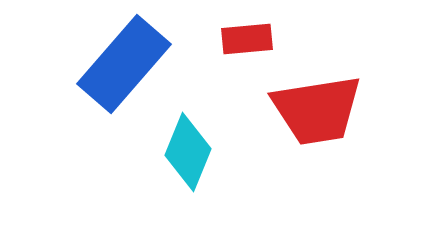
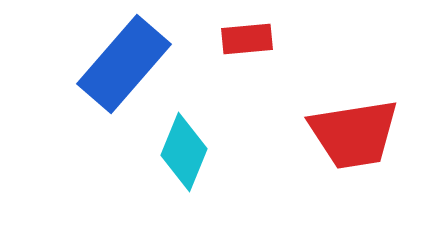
red trapezoid: moved 37 px right, 24 px down
cyan diamond: moved 4 px left
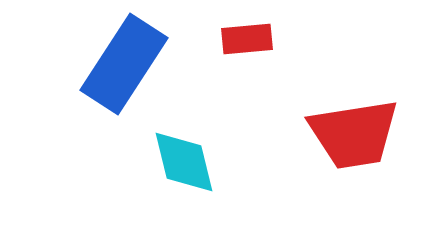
blue rectangle: rotated 8 degrees counterclockwise
cyan diamond: moved 10 px down; rotated 36 degrees counterclockwise
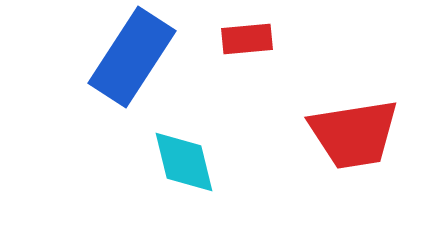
blue rectangle: moved 8 px right, 7 px up
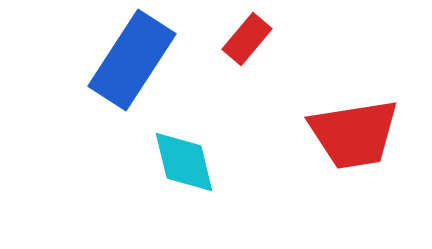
red rectangle: rotated 45 degrees counterclockwise
blue rectangle: moved 3 px down
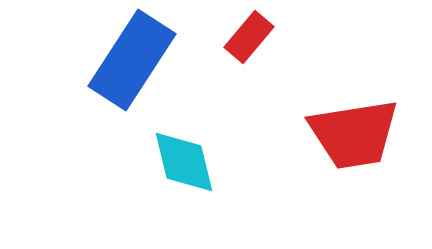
red rectangle: moved 2 px right, 2 px up
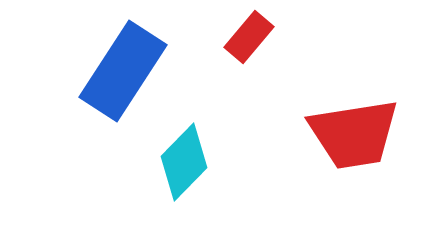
blue rectangle: moved 9 px left, 11 px down
cyan diamond: rotated 58 degrees clockwise
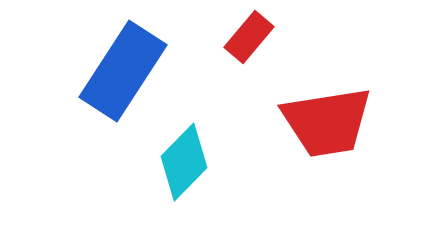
red trapezoid: moved 27 px left, 12 px up
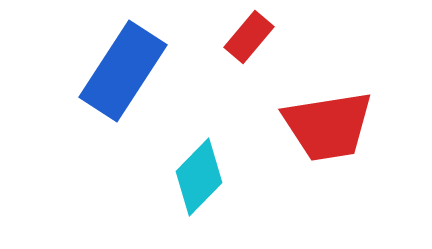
red trapezoid: moved 1 px right, 4 px down
cyan diamond: moved 15 px right, 15 px down
